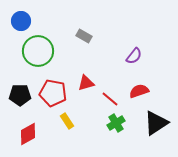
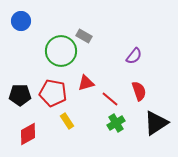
green circle: moved 23 px right
red semicircle: rotated 90 degrees clockwise
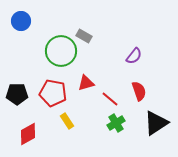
black pentagon: moved 3 px left, 1 px up
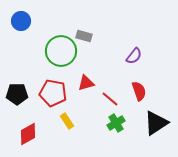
gray rectangle: rotated 14 degrees counterclockwise
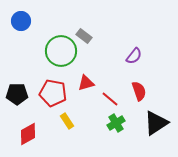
gray rectangle: rotated 21 degrees clockwise
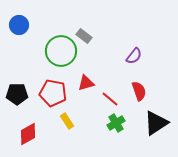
blue circle: moved 2 px left, 4 px down
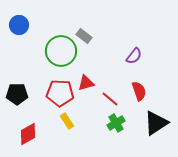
red pentagon: moved 7 px right; rotated 8 degrees counterclockwise
